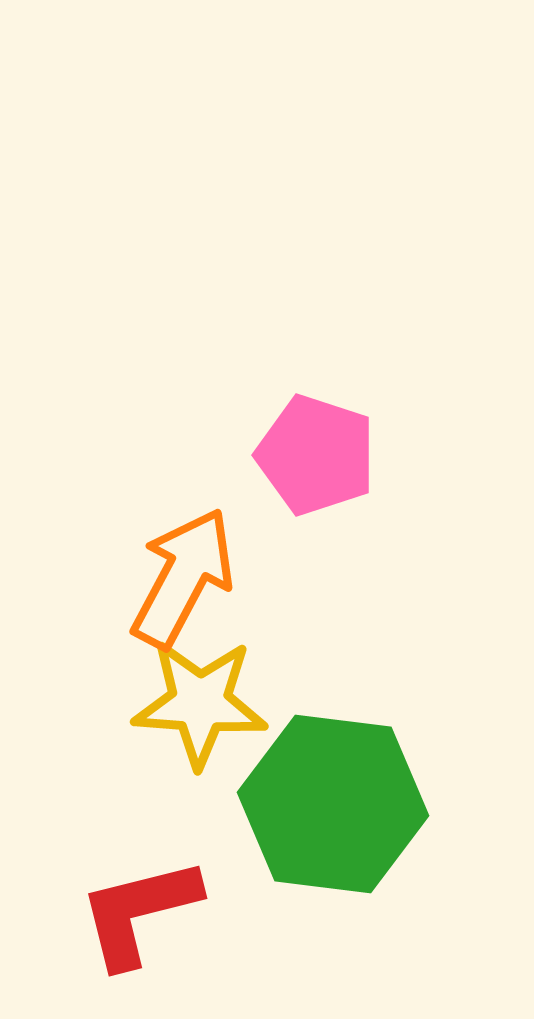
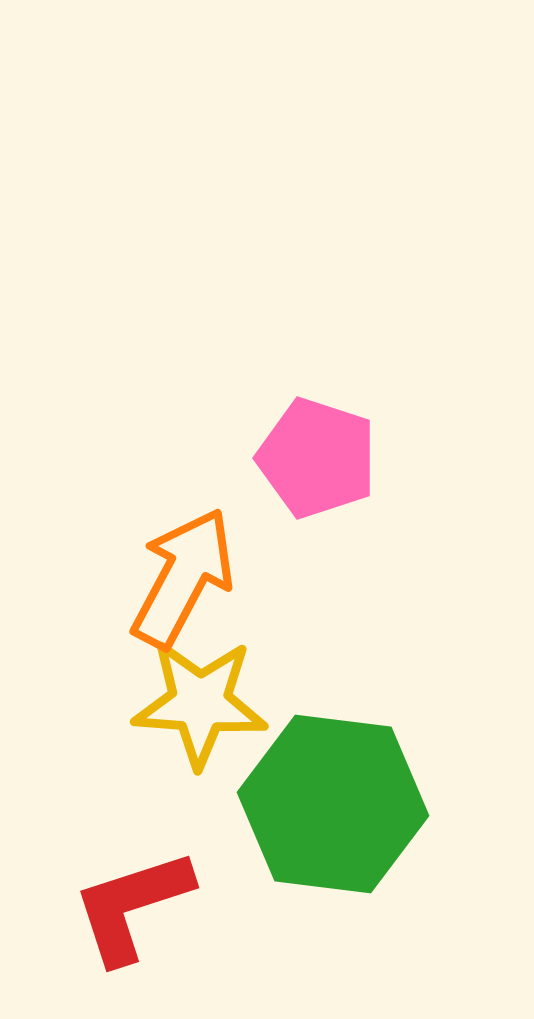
pink pentagon: moved 1 px right, 3 px down
red L-shape: moved 7 px left, 6 px up; rotated 4 degrees counterclockwise
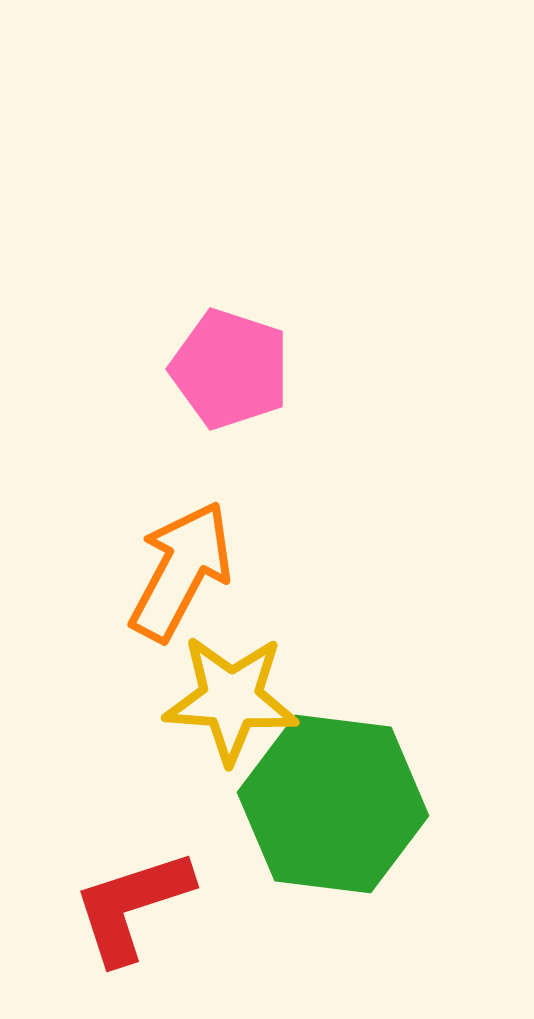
pink pentagon: moved 87 px left, 89 px up
orange arrow: moved 2 px left, 7 px up
yellow star: moved 31 px right, 4 px up
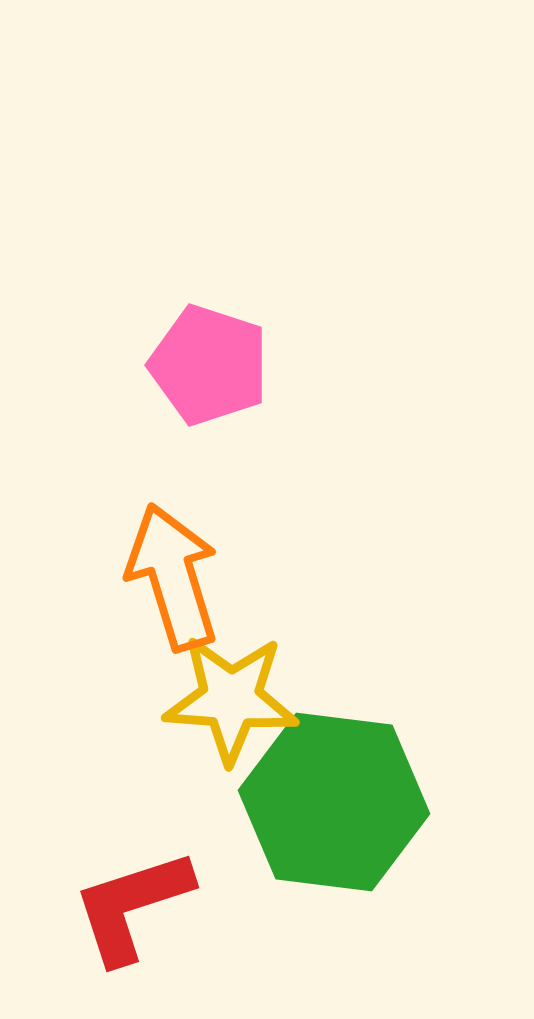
pink pentagon: moved 21 px left, 4 px up
orange arrow: moved 8 px left, 6 px down; rotated 45 degrees counterclockwise
green hexagon: moved 1 px right, 2 px up
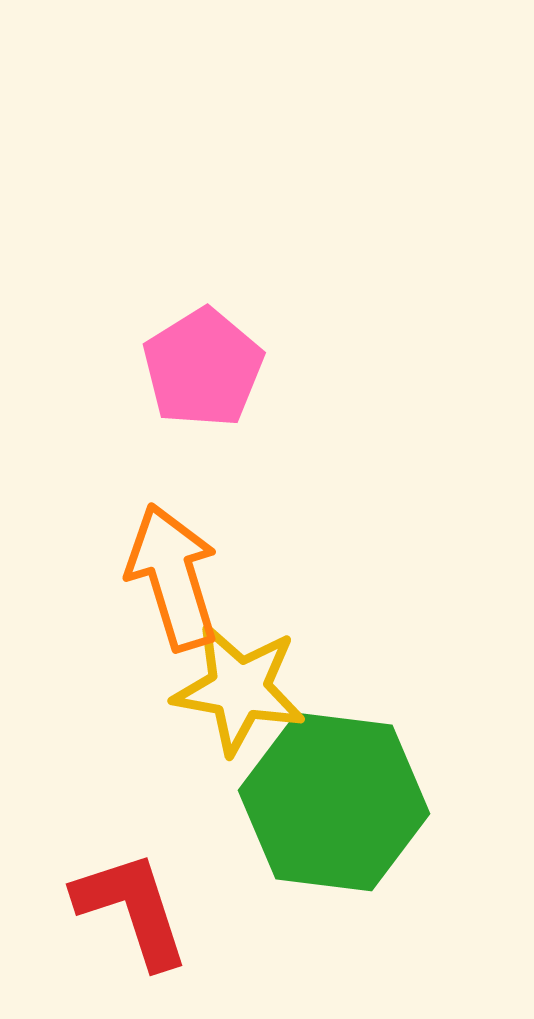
pink pentagon: moved 6 px left, 3 px down; rotated 22 degrees clockwise
yellow star: moved 8 px right, 10 px up; rotated 6 degrees clockwise
red L-shape: moved 3 px down; rotated 90 degrees clockwise
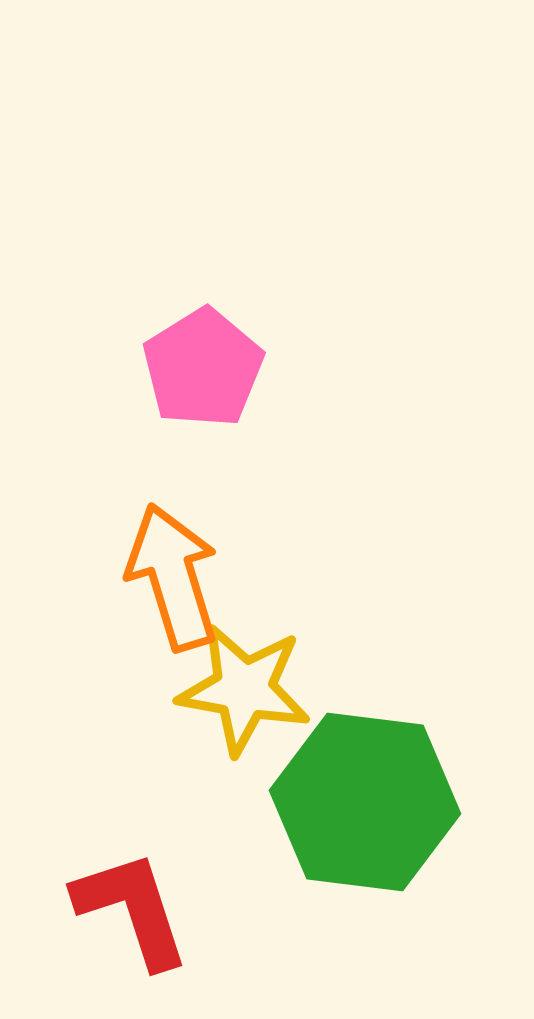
yellow star: moved 5 px right
green hexagon: moved 31 px right
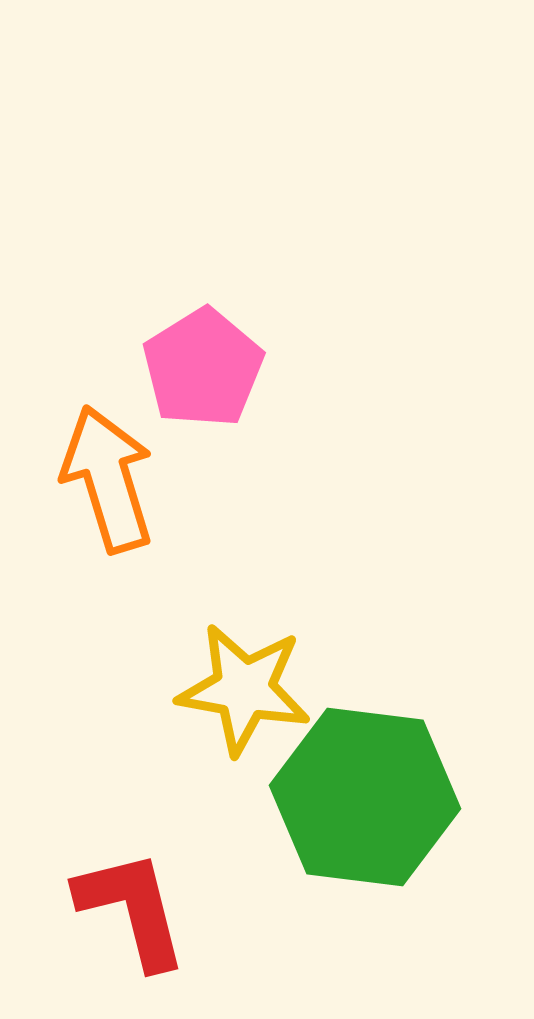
orange arrow: moved 65 px left, 98 px up
green hexagon: moved 5 px up
red L-shape: rotated 4 degrees clockwise
